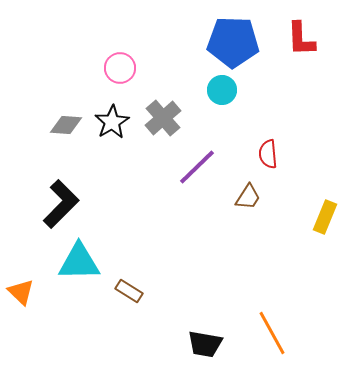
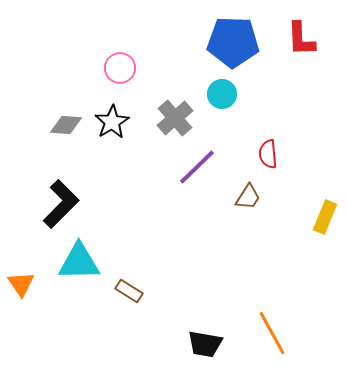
cyan circle: moved 4 px down
gray cross: moved 12 px right
orange triangle: moved 8 px up; rotated 12 degrees clockwise
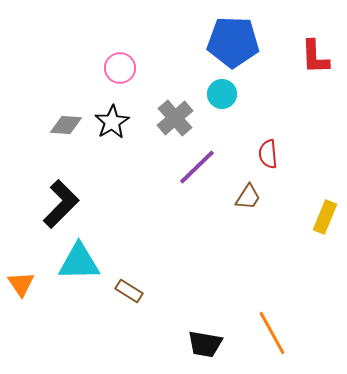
red L-shape: moved 14 px right, 18 px down
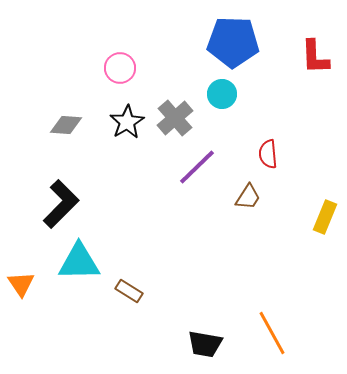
black star: moved 15 px right
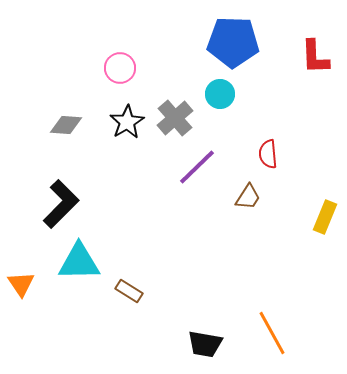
cyan circle: moved 2 px left
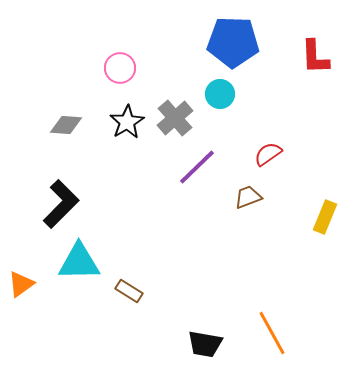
red semicircle: rotated 60 degrees clockwise
brown trapezoid: rotated 144 degrees counterclockwise
orange triangle: rotated 28 degrees clockwise
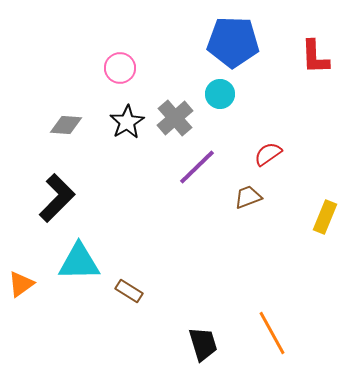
black L-shape: moved 4 px left, 6 px up
black trapezoid: moved 2 px left; rotated 117 degrees counterclockwise
